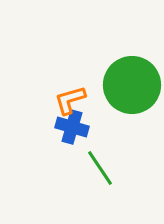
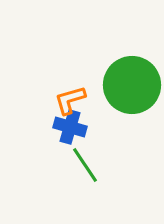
blue cross: moved 2 px left
green line: moved 15 px left, 3 px up
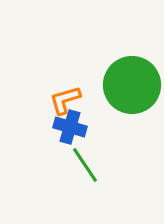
orange L-shape: moved 5 px left
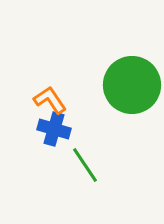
orange L-shape: moved 15 px left; rotated 72 degrees clockwise
blue cross: moved 16 px left, 2 px down
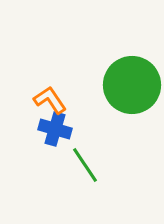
blue cross: moved 1 px right
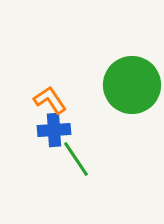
blue cross: moved 1 px left, 1 px down; rotated 20 degrees counterclockwise
green line: moved 9 px left, 6 px up
